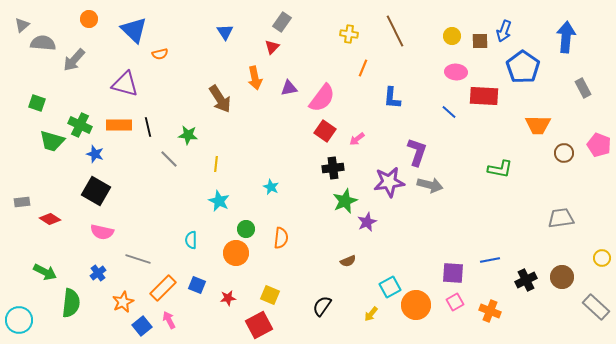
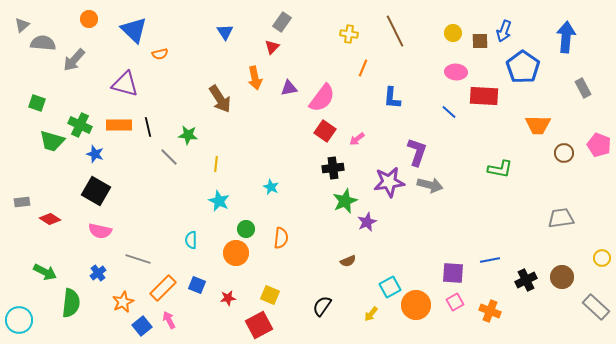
yellow circle at (452, 36): moved 1 px right, 3 px up
gray line at (169, 159): moved 2 px up
pink semicircle at (102, 232): moved 2 px left, 1 px up
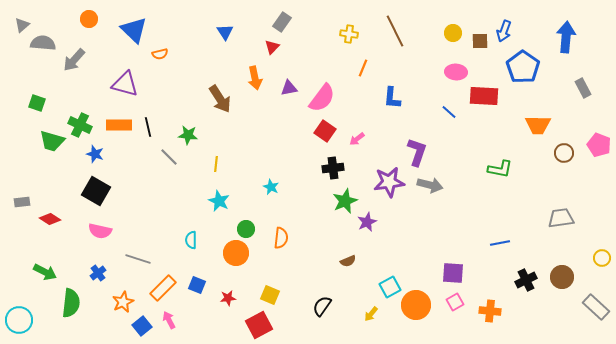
blue line at (490, 260): moved 10 px right, 17 px up
orange cross at (490, 311): rotated 15 degrees counterclockwise
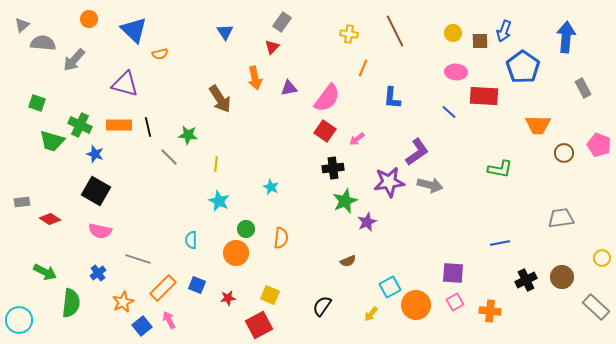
pink semicircle at (322, 98): moved 5 px right
purple L-shape at (417, 152): rotated 36 degrees clockwise
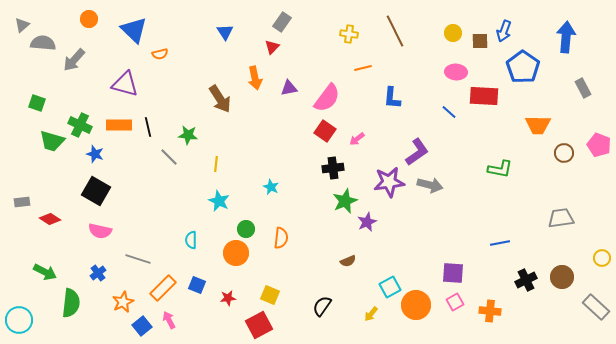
orange line at (363, 68): rotated 54 degrees clockwise
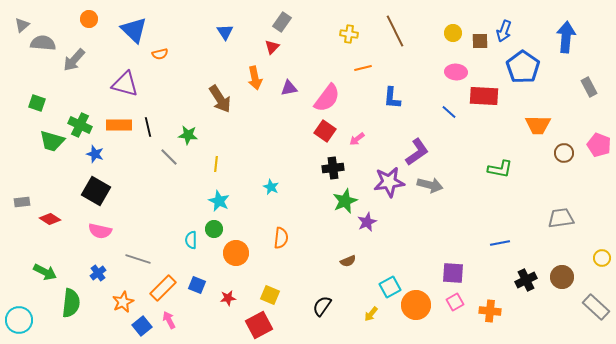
gray rectangle at (583, 88): moved 6 px right, 1 px up
green circle at (246, 229): moved 32 px left
